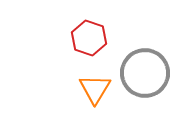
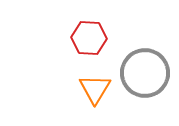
red hexagon: rotated 16 degrees counterclockwise
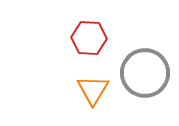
orange triangle: moved 2 px left, 1 px down
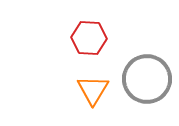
gray circle: moved 2 px right, 6 px down
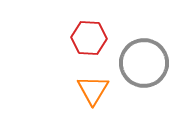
gray circle: moved 3 px left, 16 px up
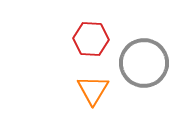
red hexagon: moved 2 px right, 1 px down
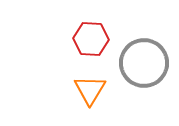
orange triangle: moved 3 px left
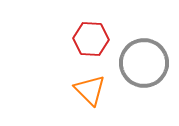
orange triangle: rotated 16 degrees counterclockwise
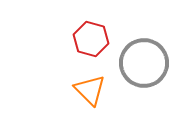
red hexagon: rotated 12 degrees clockwise
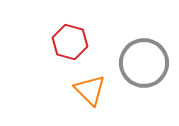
red hexagon: moved 21 px left, 3 px down
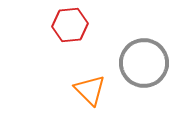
red hexagon: moved 17 px up; rotated 20 degrees counterclockwise
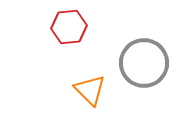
red hexagon: moved 1 px left, 2 px down
